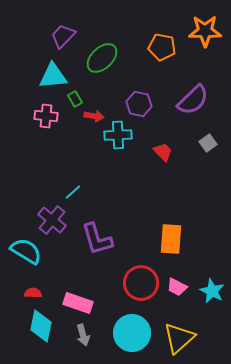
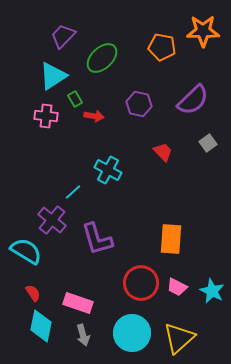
orange star: moved 2 px left
cyan triangle: rotated 28 degrees counterclockwise
cyan cross: moved 10 px left, 35 px down; rotated 32 degrees clockwise
red semicircle: rotated 54 degrees clockwise
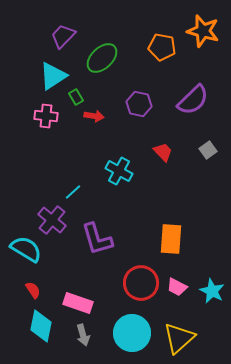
orange star: rotated 16 degrees clockwise
green rectangle: moved 1 px right, 2 px up
gray square: moved 7 px down
cyan cross: moved 11 px right, 1 px down
cyan semicircle: moved 2 px up
red semicircle: moved 3 px up
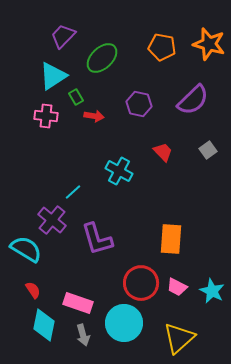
orange star: moved 6 px right, 13 px down
cyan diamond: moved 3 px right, 1 px up
cyan circle: moved 8 px left, 10 px up
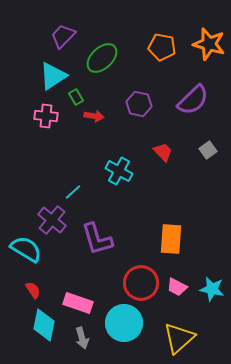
cyan star: moved 2 px up; rotated 15 degrees counterclockwise
gray arrow: moved 1 px left, 3 px down
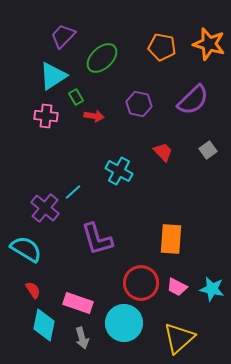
purple cross: moved 7 px left, 12 px up
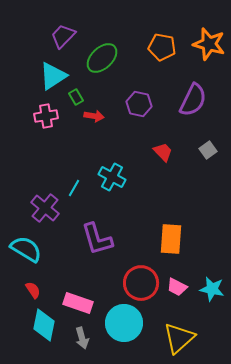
purple semicircle: rotated 20 degrees counterclockwise
pink cross: rotated 15 degrees counterclockwise
cyan cross: moved 7 px left, 6 px down
cyan line: moved 1 px right, 4 px up; rotated 18 degrees counterclockwise
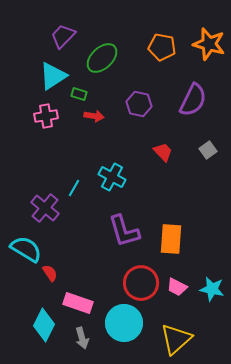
green rectangle: moved 3 px right, 3 px up; rotated 42 degrees counterclockwise
purple L-shape: moved 27 px right, 8 px up
red semicircle: moved 17 px right, 17 px up
cyan diamond: rotated 16 degrees clockwise
yellow triangle: moved 3 px left, 1 px down
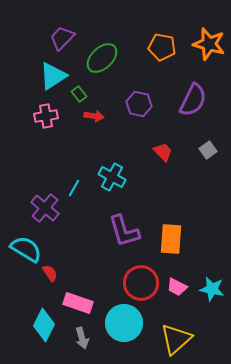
purple trapezoid: moved 1 px left, 2 px down
green rectangle: rotated 35 degrees clockwise
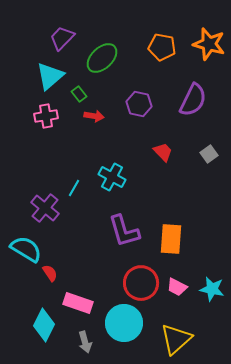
cyan triangle: moved 3 px left; rotated 8 degrees counterclockwise
gray square: moved 1 px right, 4 px down
gray arrow: moved 3 px right, 4 px down
